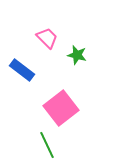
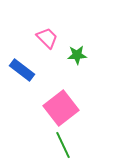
green star: rotated 18 degrees counterclockwise
green line: moved 16 px right
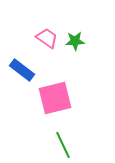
pink trapezoid: rotated 10 degrees counterclockwise
green star: moved 2 px left, 14 px up
pink square: moved 6 px left, 10 px up; rotated 24 degrees clockwise
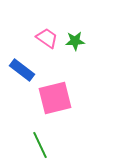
green line: moved 23 px left
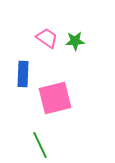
blue rectangle: moved 1 px right, 4 px down; rotated 55 degrees clockwise
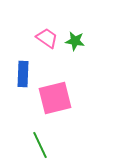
green star: rotated 12 degrees clockwise
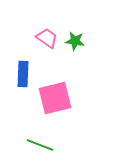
green line: rotated 44 degrees counterclockwise
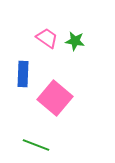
pink square: rotated 36 degrees counterclockwise
green line: moved 4 px left
